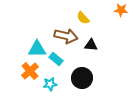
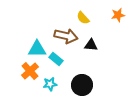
orange star: moved 3 px left, 5 px down; rotated 16 degrees counterclockwise
black circle: moved 7 px down
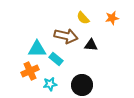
orange star: moved 6 px left, 3 px down
orange cross: rotated 18 degrees clockwise
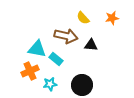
cyan triangle: rotated 12 degrees clockwise
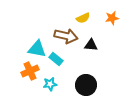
yellow semicircle: rotated 72 degrees counterclockwise
black circle: moved 4 px right
